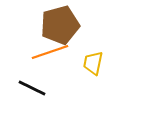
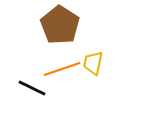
brown pentagon: rotated 24 degrees counterclockwise
orange line: moved 12 px right, 17 px down
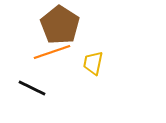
orange line: moved 10 px left, 17 px up
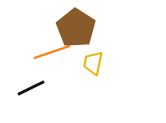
brown pentagon: moved 16 px right, 3 px down
black line: moved 1 px left; rotated 52 degrees counterclockwise
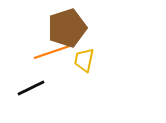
brown pentagon: moved 9 px left; rotated 21 degrees clockwise
yellow trapezoid: moved 9 px left, 3 px up
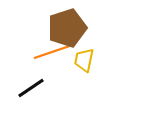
black line: rotated 8 degrees counterclockwise
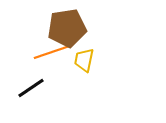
brown pentagon: rotated 9 degrees clockwise
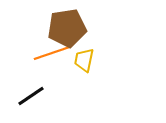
orange line: moved 1 px down
black line: moved 8 px down
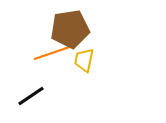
brown pentagon: moved 3 px right, 1 px down
